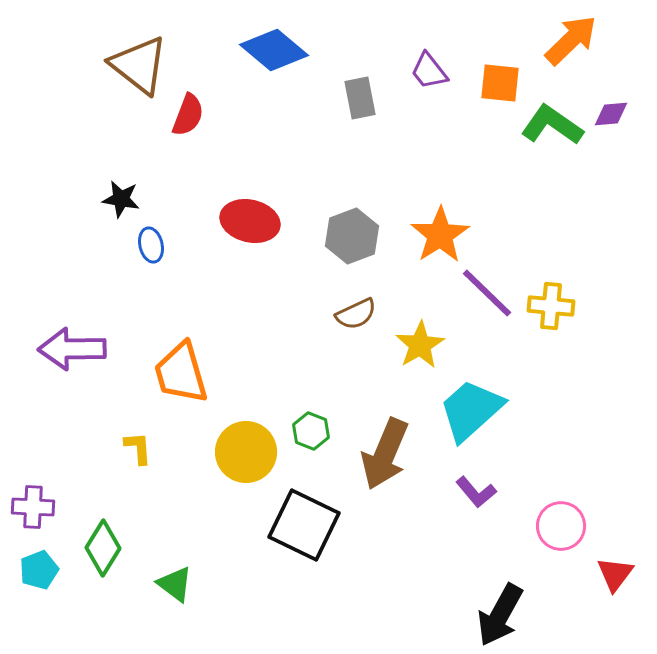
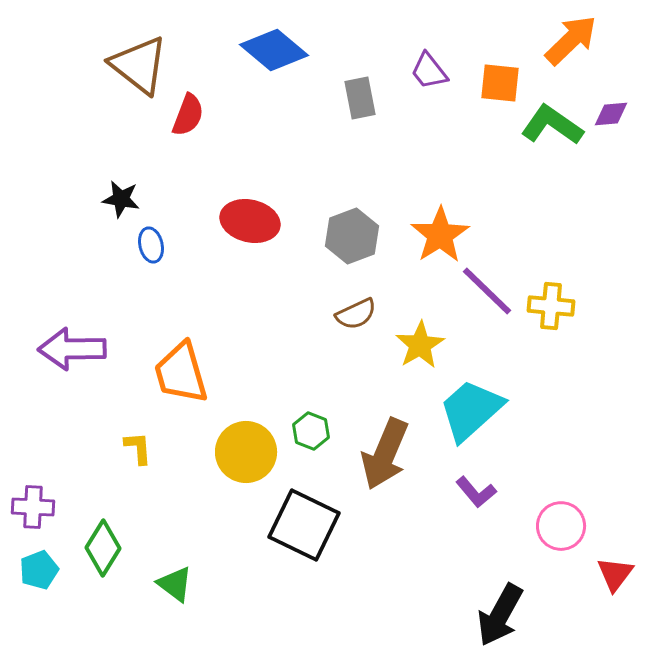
purple line: moved 2 px up
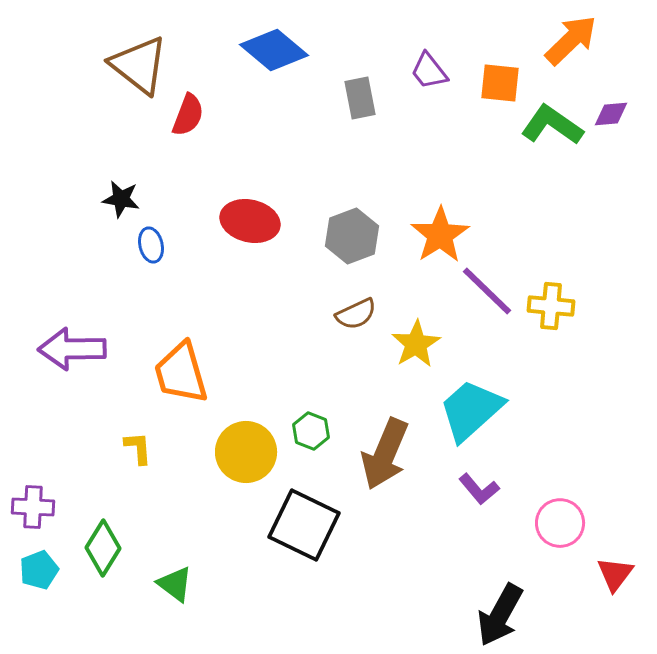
yellow star: moved 4 px left, 1 px up
purple L-shape: moved 3 px right, 3 px up
pink circle: moved 1 px left, 3 px up
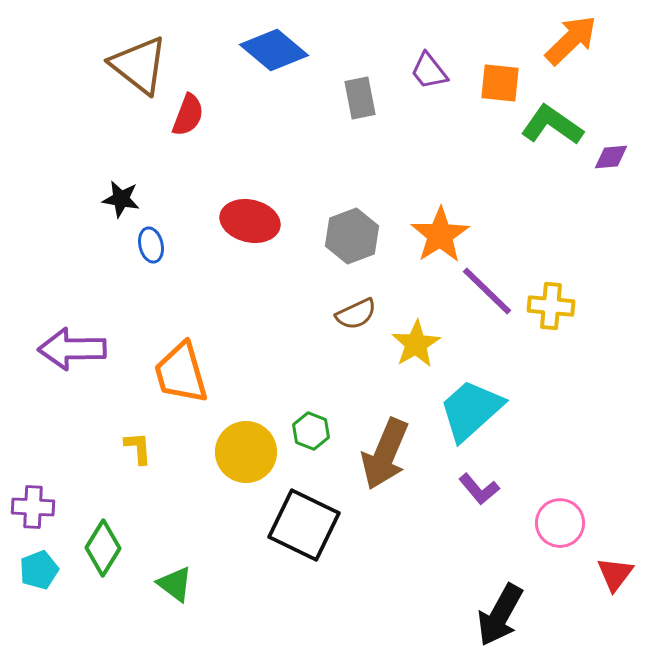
purple diamond: moved 43 px down
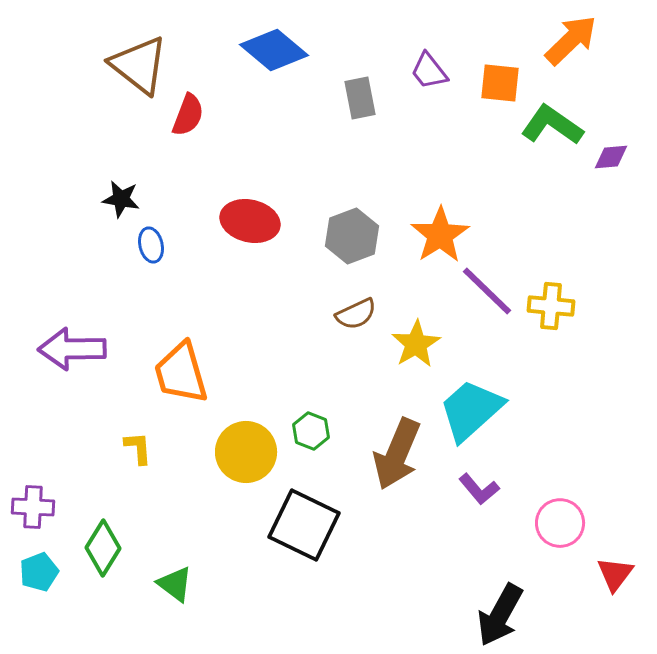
brown arrow: moved 12 px right
cyan pentagon: moved 2 px down
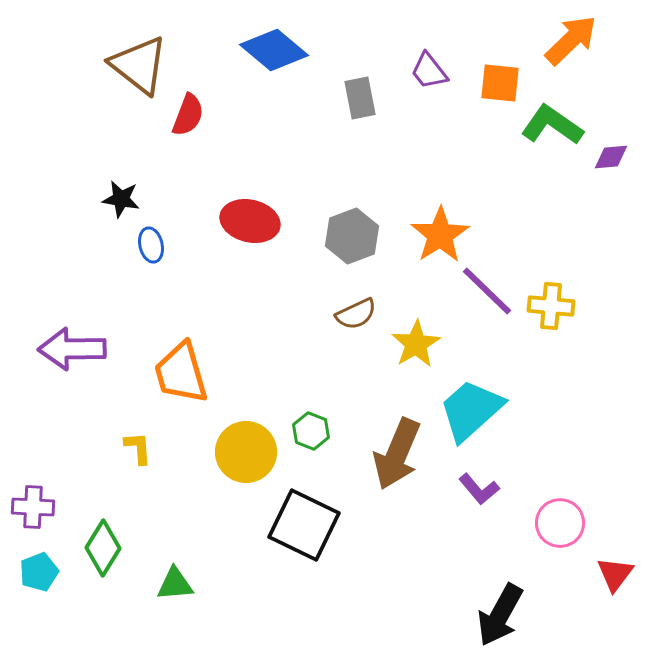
green triangle: rotated 42 degrees counterclockwise
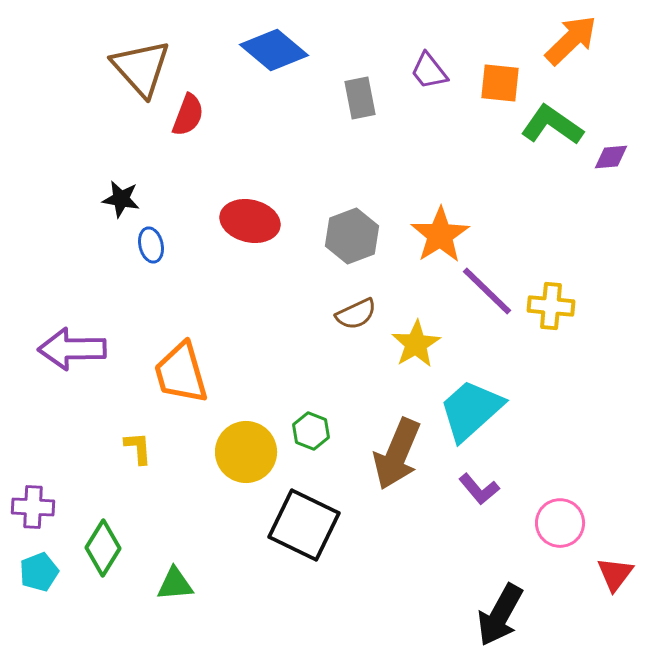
brown triangle: moved 2 px right, 3 px down; rotated 10 degrees clockwise
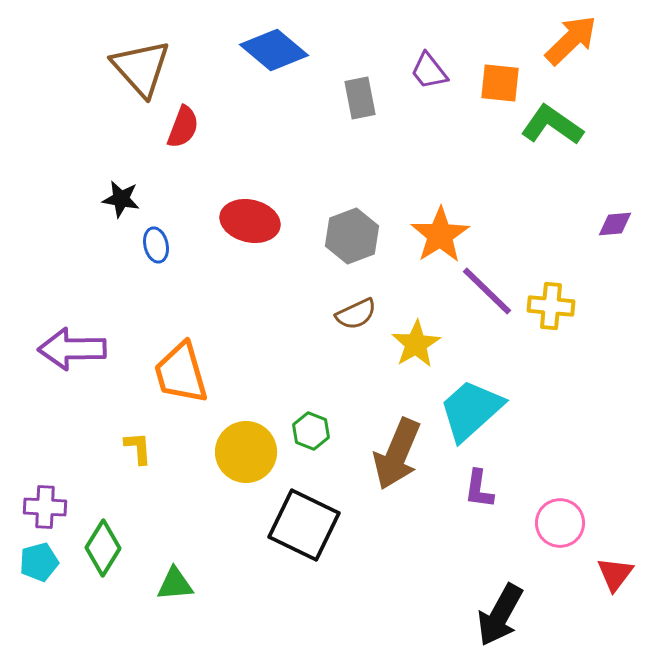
red semicircle: moved 5 px left, 12 px down
purple diamond: moved 4 px right, 67 px down
blue ellipse: moved 5 px right
purple L-shape: rotated 48 degrees clockwise
purple cross: moved 12 px right
cyan pentagon: moved 10 px up; rotated 6 degrees clockwise
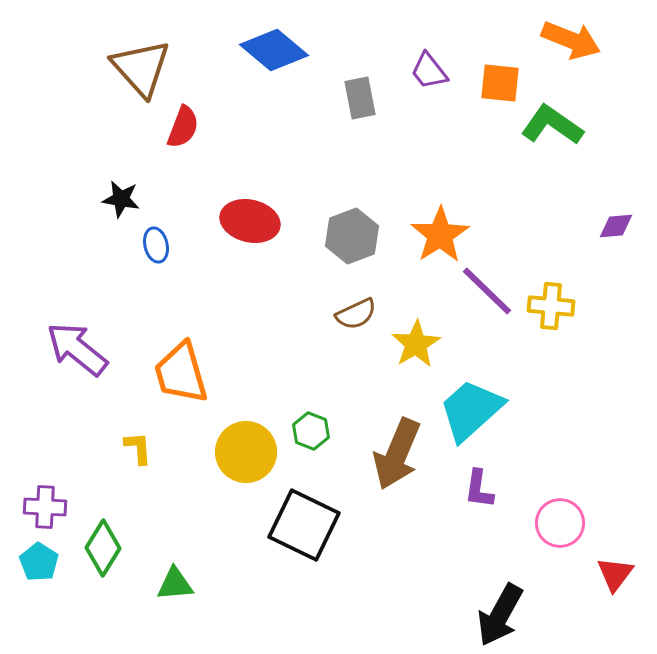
orange arrow: rotated 66 degrees clockwise
purple diamond: moved 1 px right, 2 px down
purple arrow: moved 5 px right; rotated 40 degrees clockwise
cyan pentagon: rotated 24 degrees counterclockwise
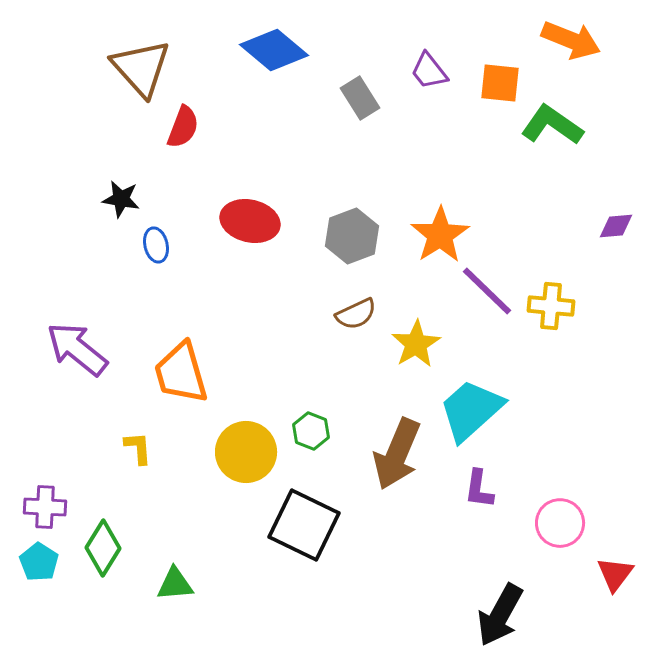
gray rectangle: rotated 21 degrees counterclockwise
